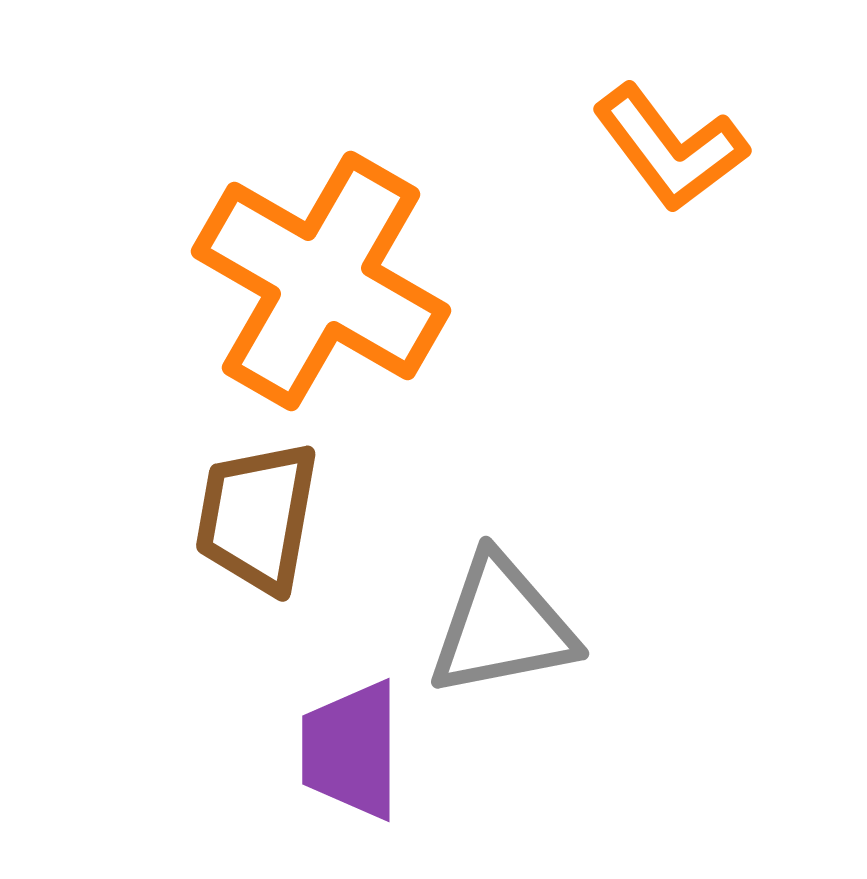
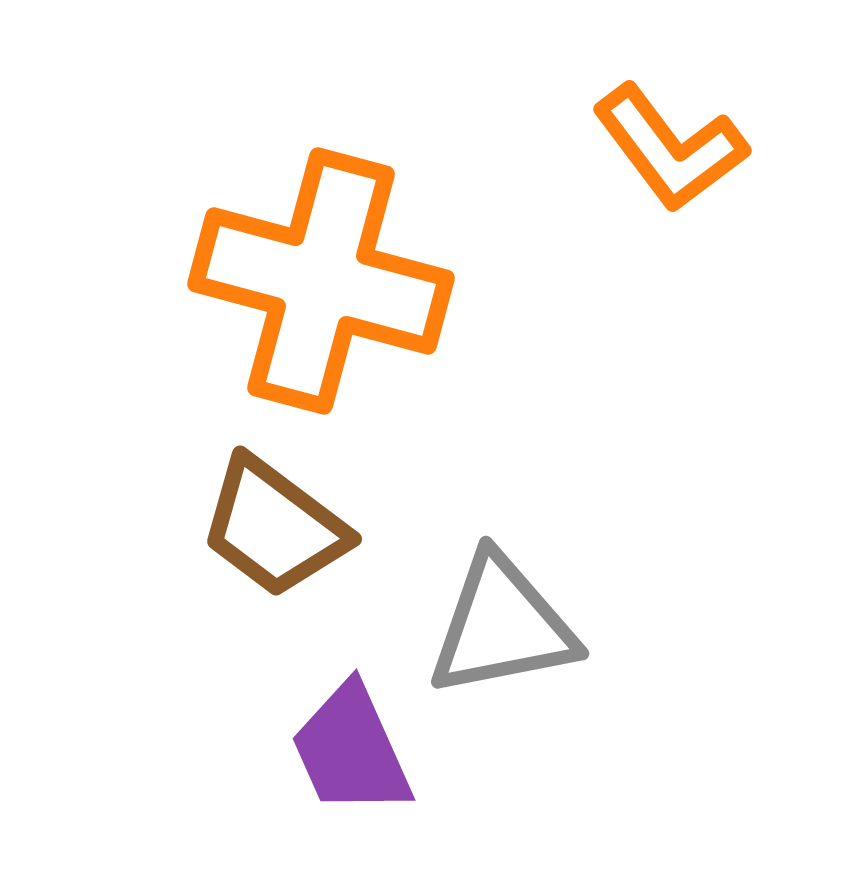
orange cross: rotated 15 degrees counterclockwise
brown trapezoid: moved 17 px right, 10 px down; rotated 63 degrees counterclockwise
purple trapezoid: rotated 24 degrees counterclockwise
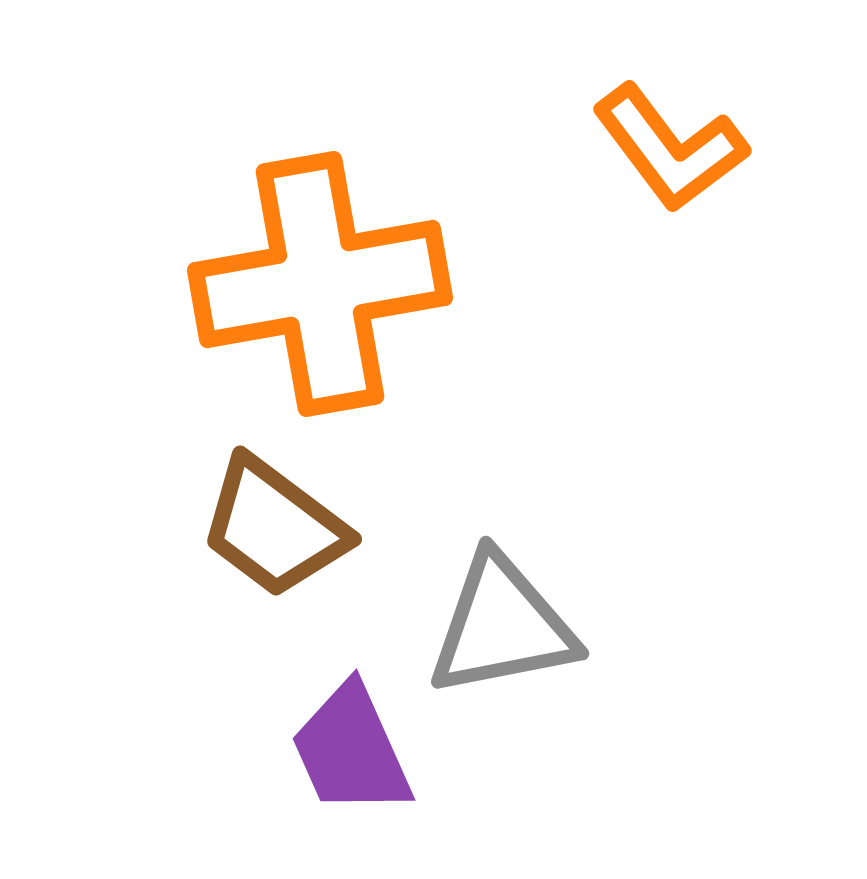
orange cross: moved 1 px left, 3 px down; rotated 25 degrees counterclockwise
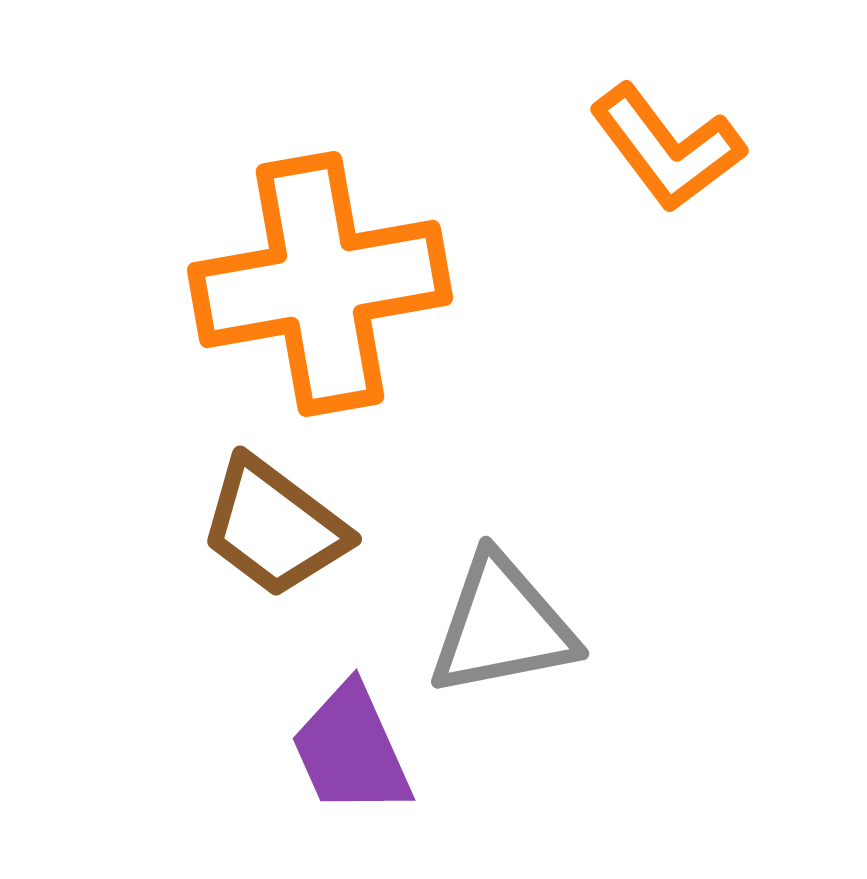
orange L-shape: moved 3 px left
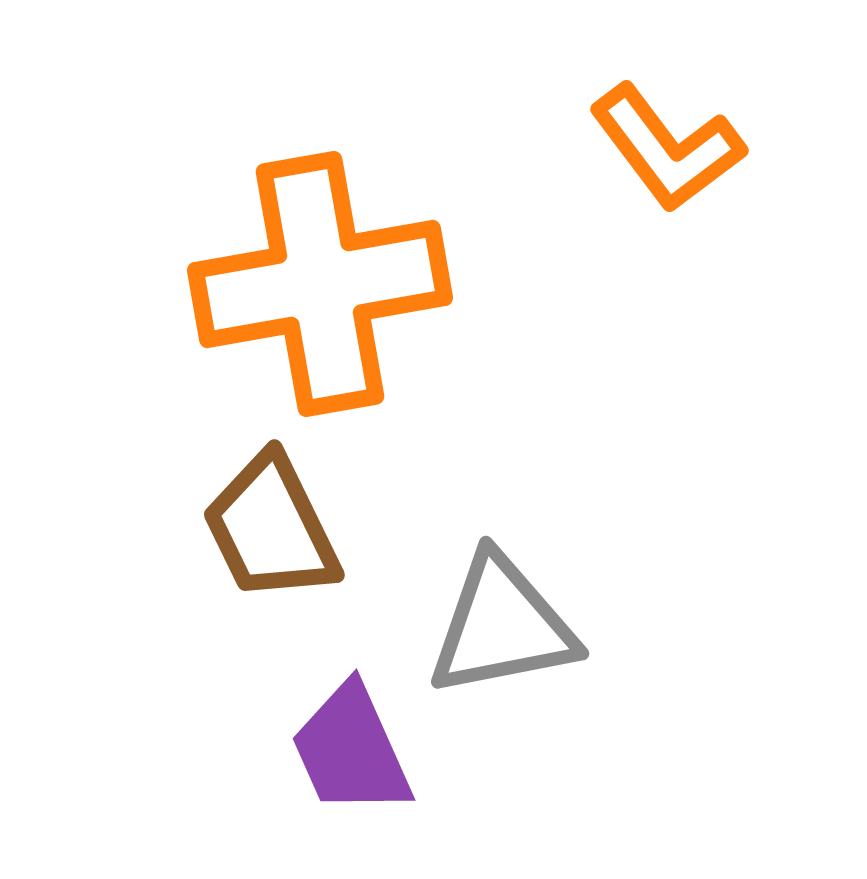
brown trapezoid: moved 3 px left, 1 px down; rotated 27 degrees clockwise
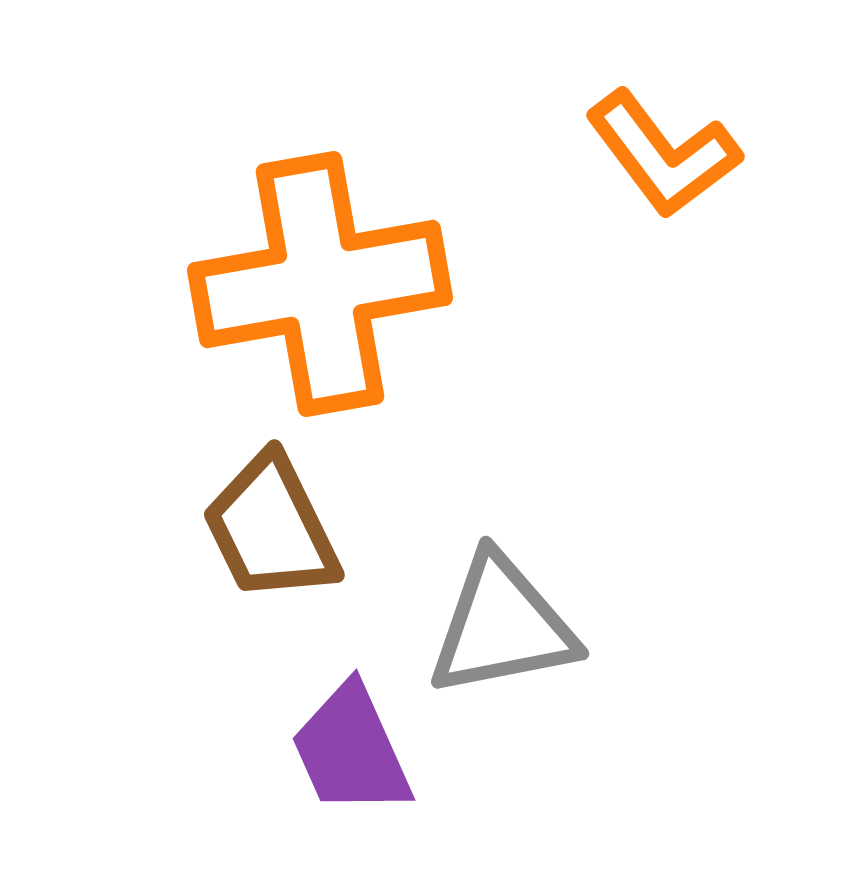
orange L-shape: moved 4 px left, 6 px down
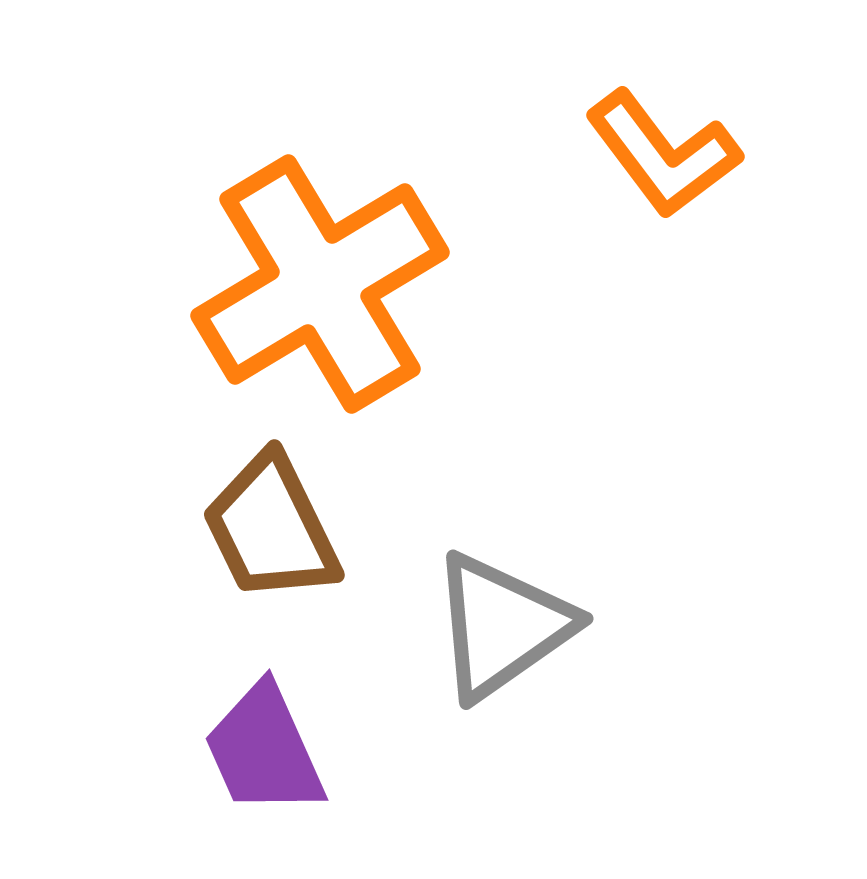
orange cross: rotated 21 degrees counterclockwise
gray triangle: rotated 24 degrees counterclockwise
purple trapezoid: moved 87 px left
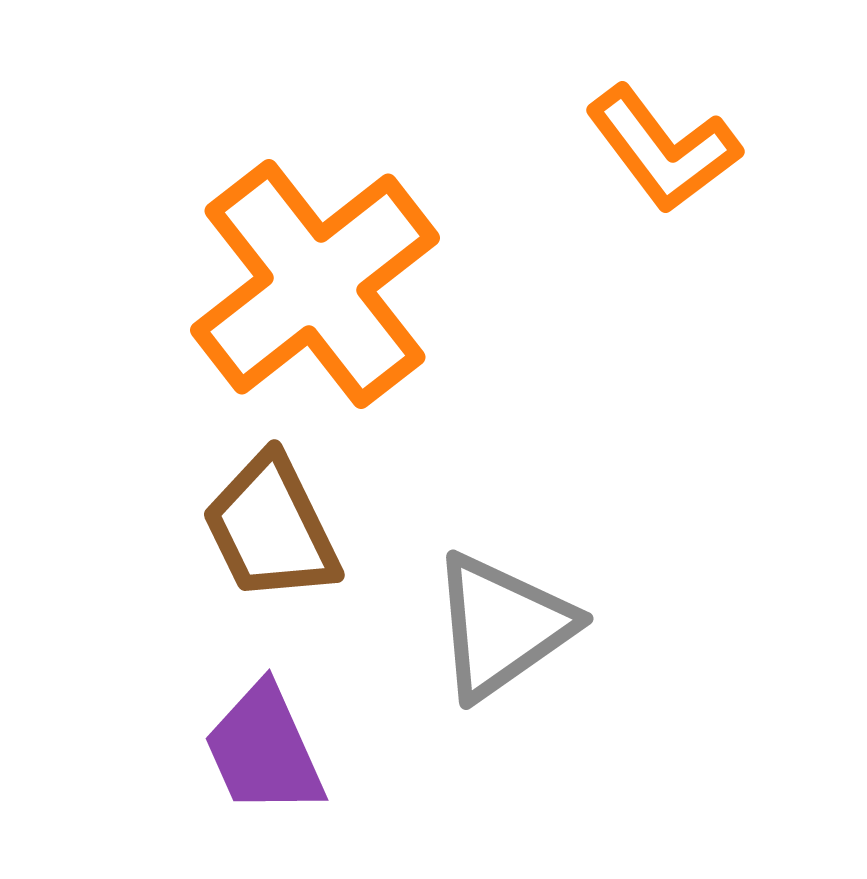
orange L-shape: moved 5 px up
orange cross: moved 5 px left; rotated 7 degrees counterclockwise
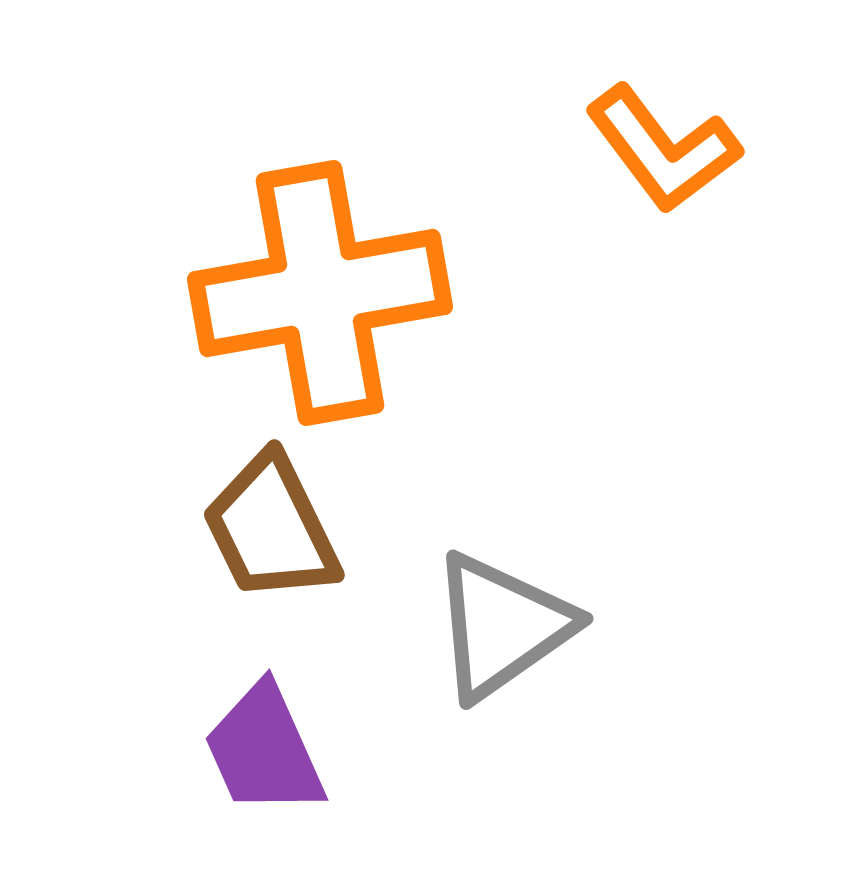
orange cross: moved 5 px right, 9 px down; rotated 28 degrees clockwise
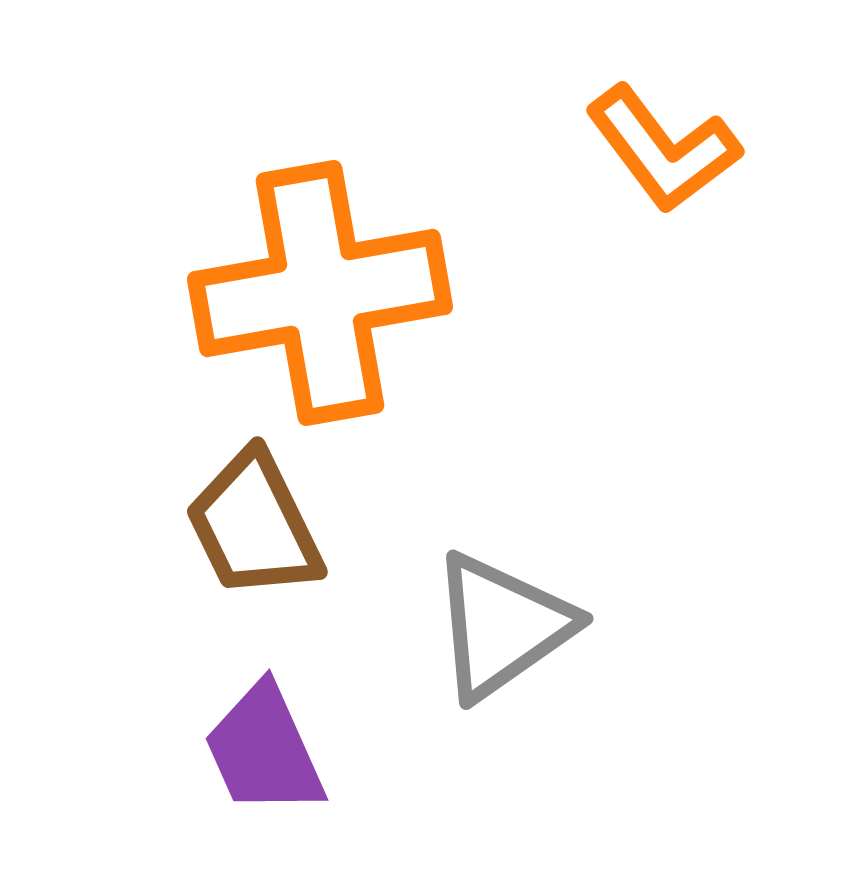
brown trapezoid: moved 17 px left, 3 px up
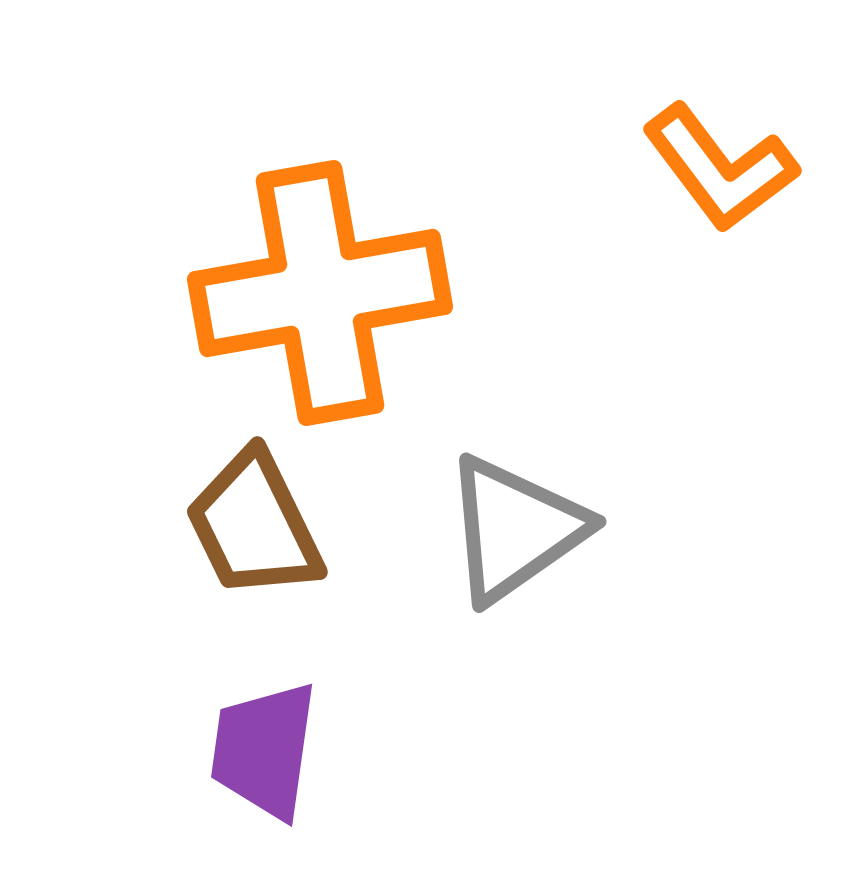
orange L-shape: moved 57 px right, 19 px down
gray triangle: moved 13 px right, 97 px up
purple trapezoid: rotated 32 degrees clockwise
